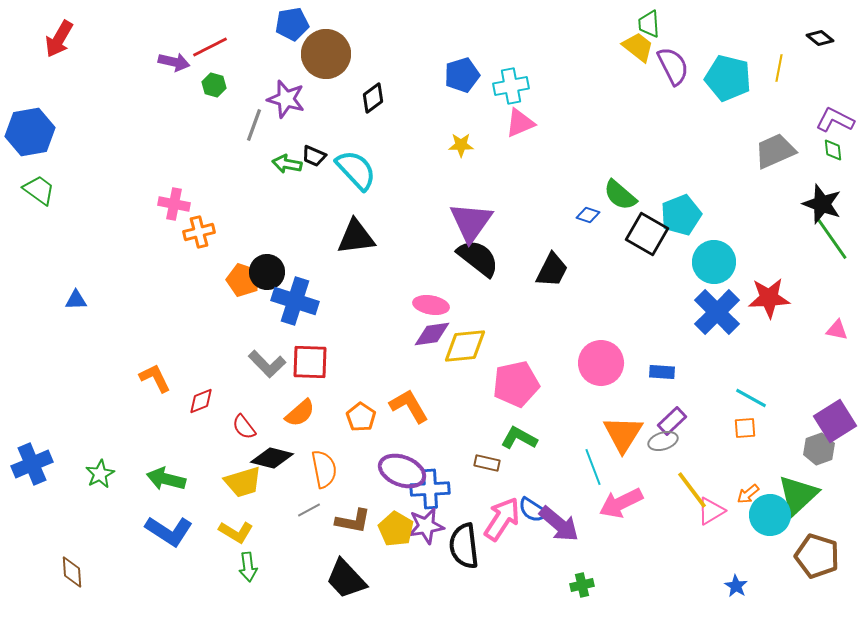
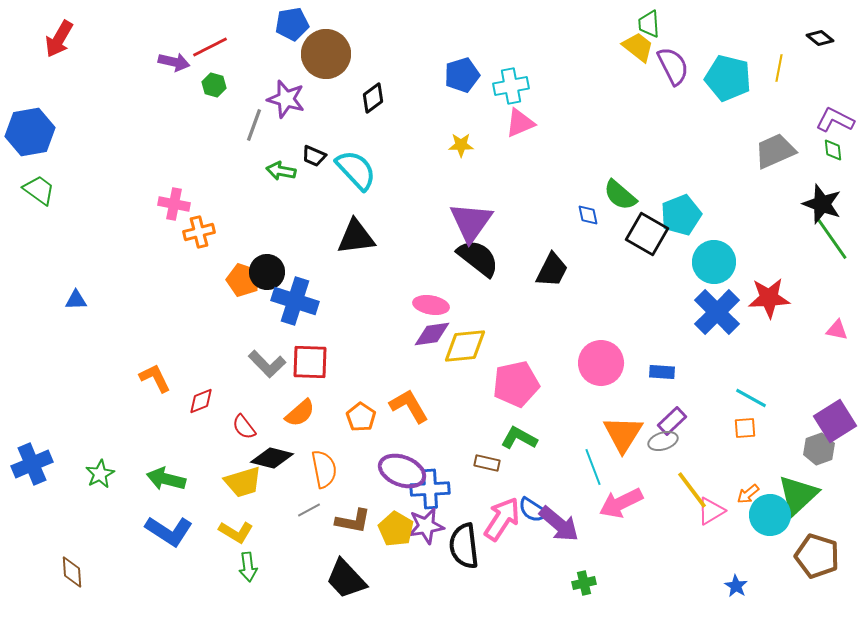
green arrow at (287, 164): moved 6 px left, 7 px down
blue diamond at (588, 215): rotated 60 degrees clockwise
green cross at (582, 585): moved 2 px right, 2 px up
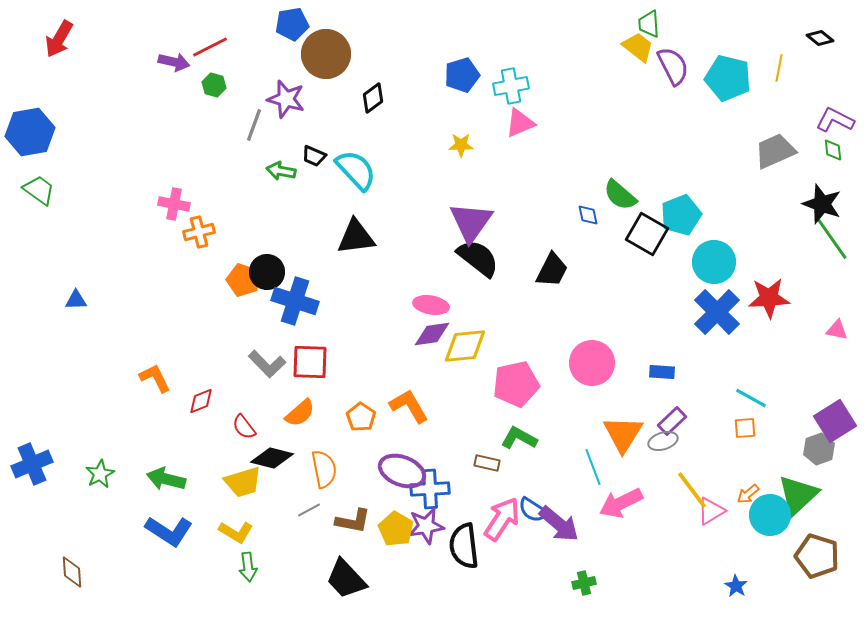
pink circle at (601, 363): moved 9 px left
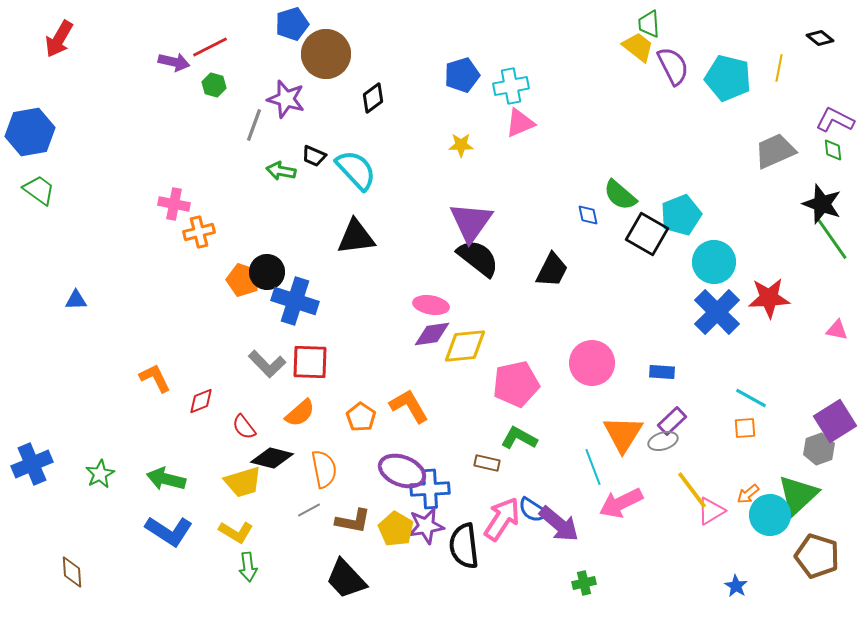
blue pentagon at (292, 24): rotated 8 degrees counterclockwise
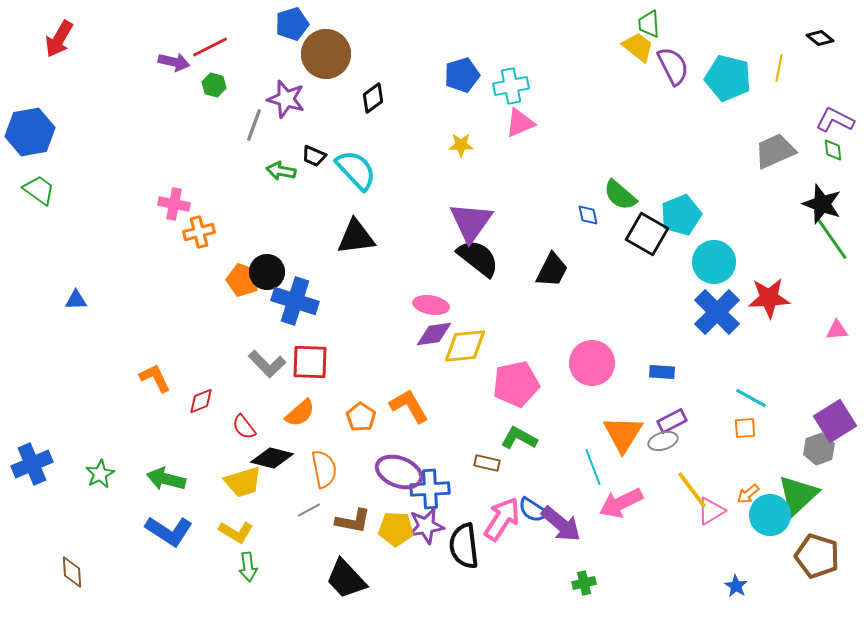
pink triangle at (837, 330): rotated 15 degrees counterclockwise
purple diamond at (432, 334): moved 2 px right
purple rectangle at (672, 421): rotated 16 degrees clockwise
purple ellipse at (402, 471): moved 3 px left, 1 px down
purple arrow at (559, 524): moved 2 px right
yellow pentagon at (396, 529): rotated 28 degrees counterclockwise
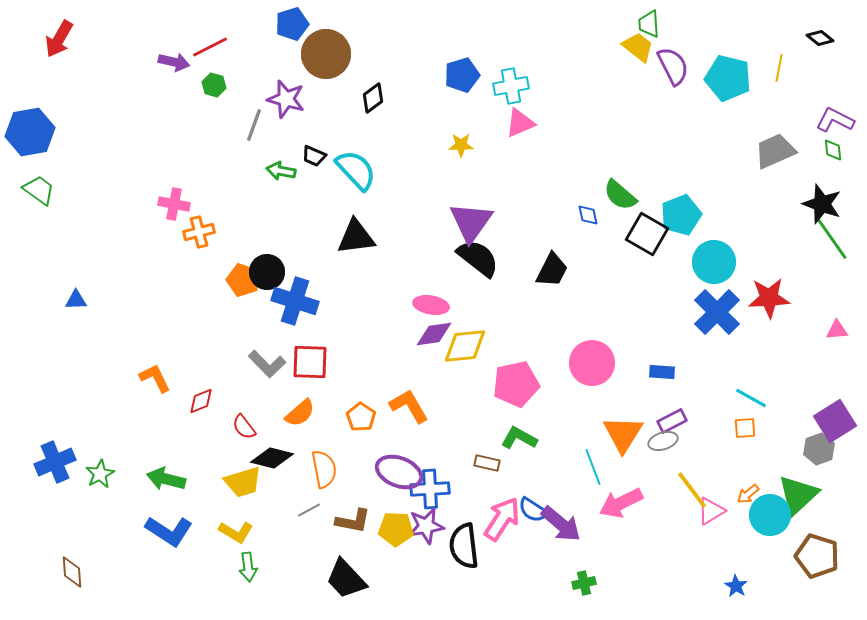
blue cross at (32, 464): moved 23 px right, 2 px up
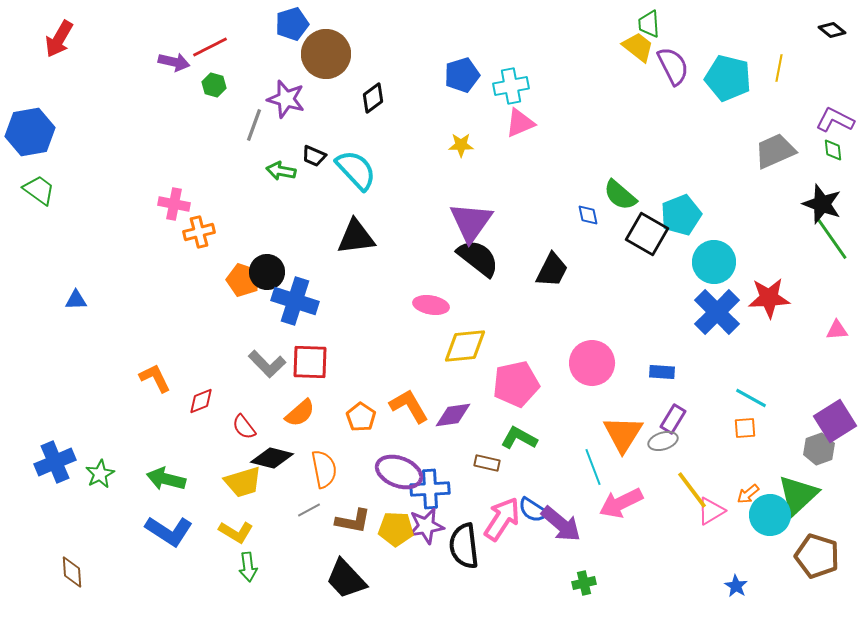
black diamond at (820, 38): moved 12 px right, 8 px up
purple diamond at (434, 334): moved 19 px right, 81 px down
purple rectangle at (672, 421): moved 1 px right, 2 px up; rotated 32 degrees counterclockwise
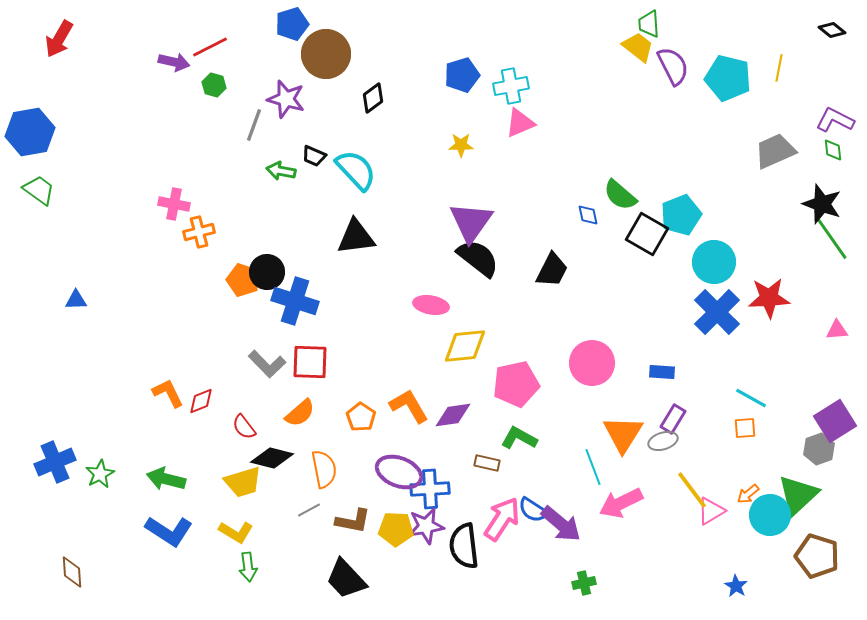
orange L-shape at (155, 378): moved 13 px right, 15 px down
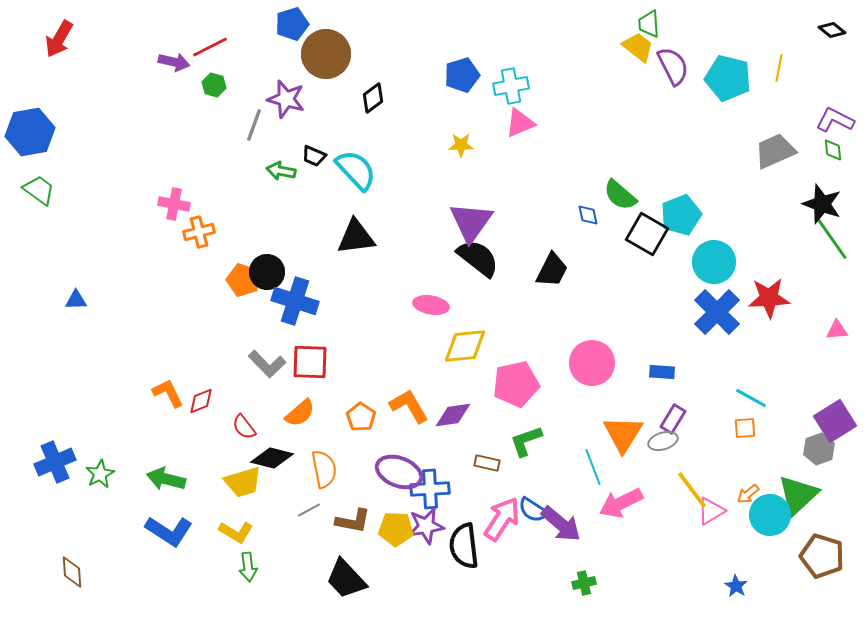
green L-shape at (519, 438): moved 7 px right, 3 px down; rotated 48 degrees counterclockwise
brown pentagon at (817, 556): moved 5 px right
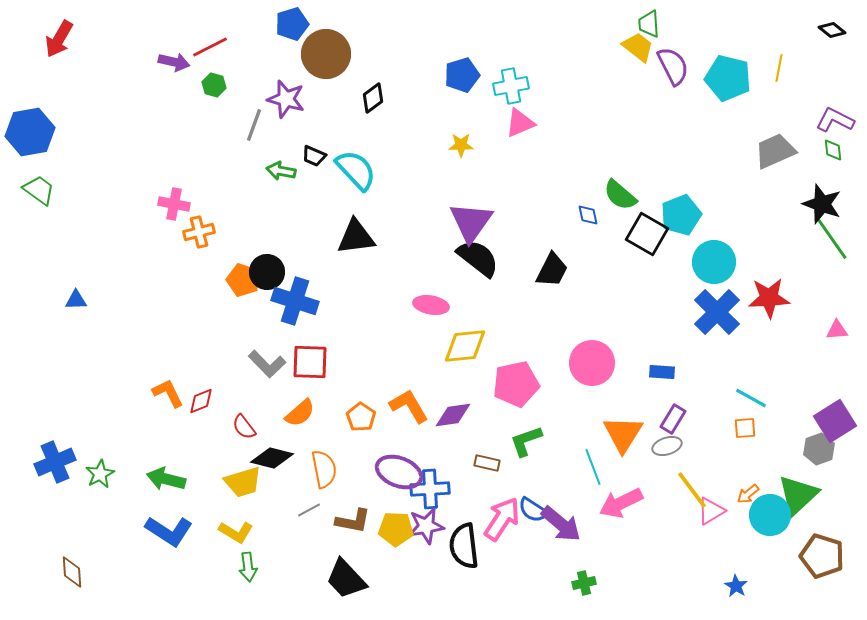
gray ellipse at (663, 441): moved 4 px right, 5 px down
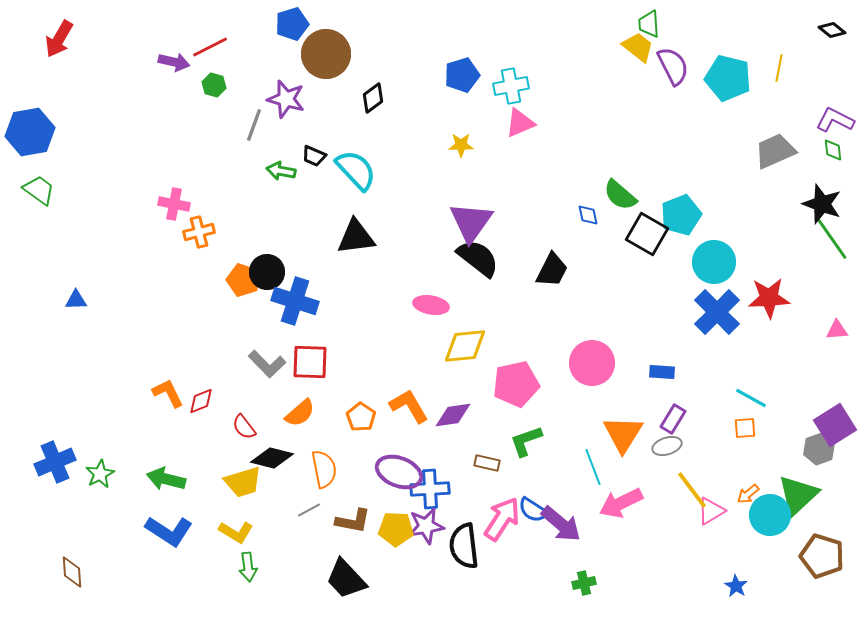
purple square at (835, 421): moved 4 px down
